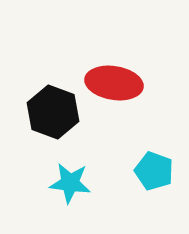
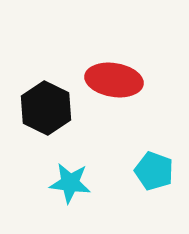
red ellipse: moved 3 px up
black hexagon: moved 7 px left, 4 px up; rotated 6 degrees clockwise
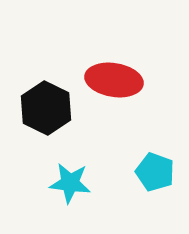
cyan pentagon: moved 1 px right, 1 px down
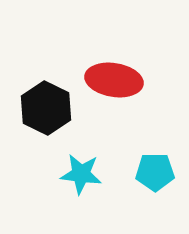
cyan pentagon: rotated 21 degrees counterclockwise
cyan star: moved 11 px right, 9 px up
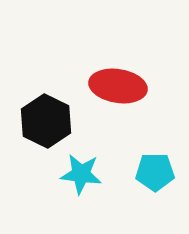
red ellipse: moved 4 px right, 6 px down
black hexagon: moved 13 px down
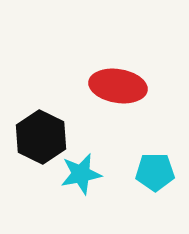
black hexagon: moved 5 px left, 16 px down
cyan star: rotated 18 degrees counterclockwise
